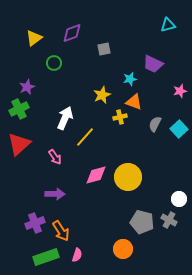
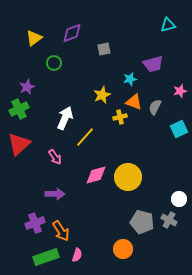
purple trapezoid: rotated 40 degrees counterclockwise
gray semicircle: moved 17 px up
cyan square: rotated 18 degrees clockwise
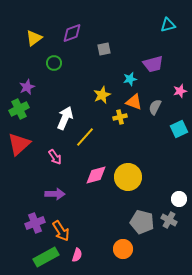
green rectangle: rotated 10 degrees counterclockwise
